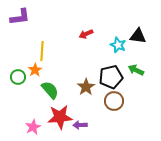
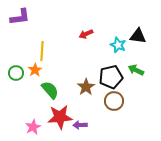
green circle: moved 2 px left, 4 px up
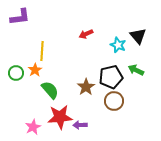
black triangle: rotated 42 degrees clockwise
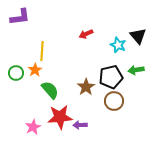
green arrow: rotated 35 degrees counterclockwise
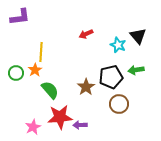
yellow line: moved 1 px left, 1 px down
brown circle: moved 5 px right, 3 px down
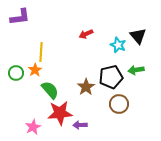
red star: moved 4 px up
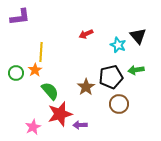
green semicircle: moved 1 px down
red star: moved 1 px down; rotated 10 degrees counterclockwise
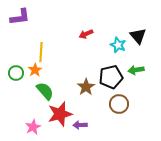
green semicircle: moved 5 px left
